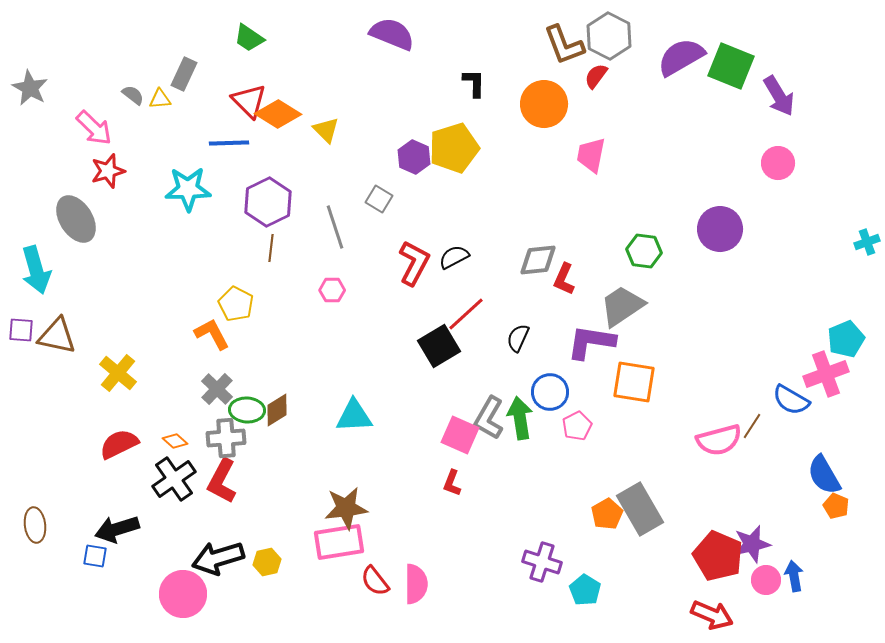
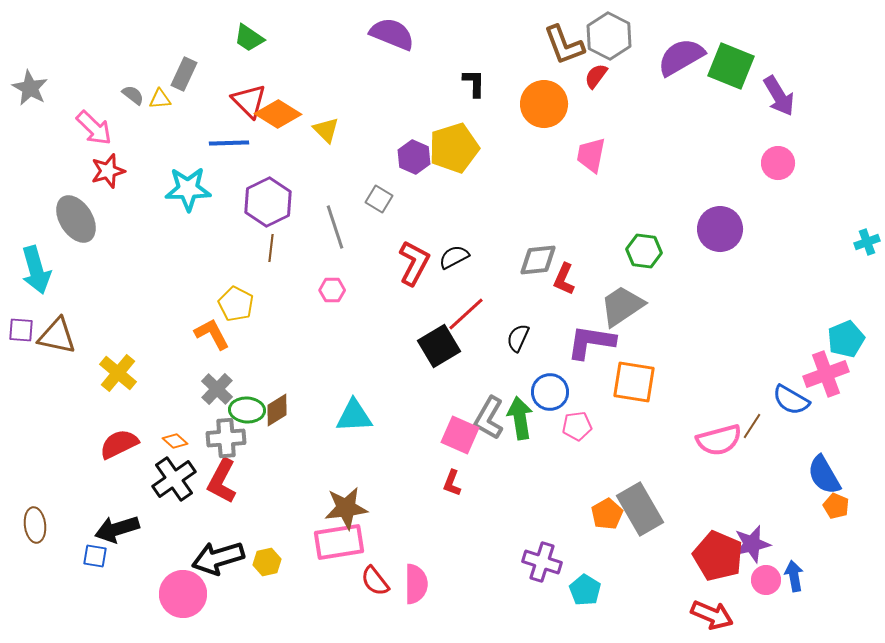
pink pentagon at (577, 426): rotated 20 degrees clockwise
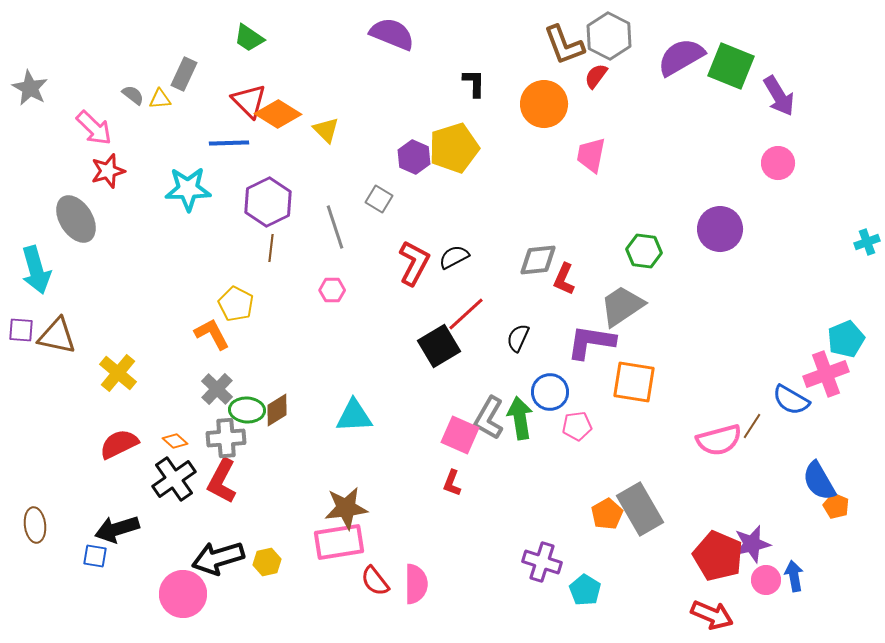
blue semicircle at (824, 475): moved 5 px left, 6 px down
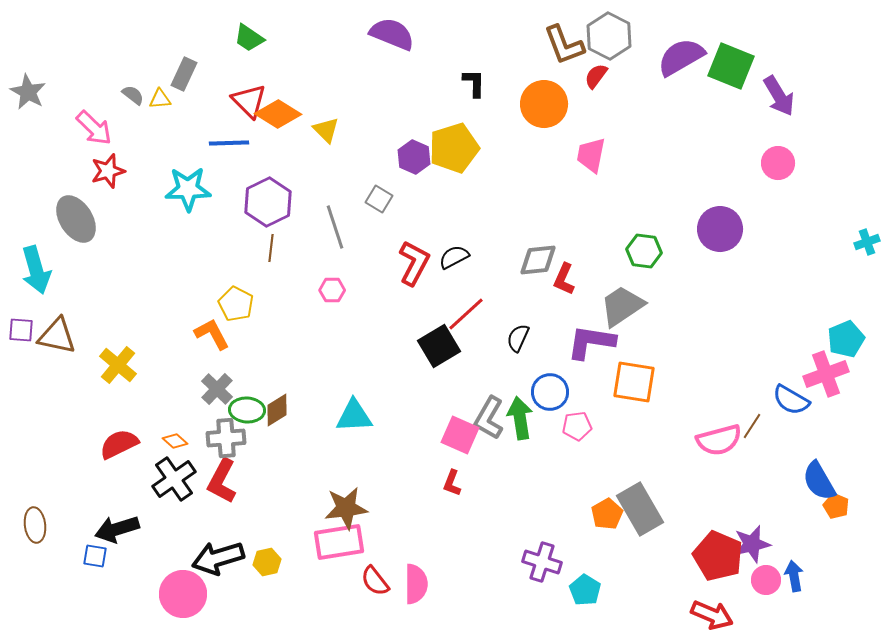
gray star at (30, 88): moved 2 px left, 4 px down
yellow cross at (118, 373): moved 8 px up
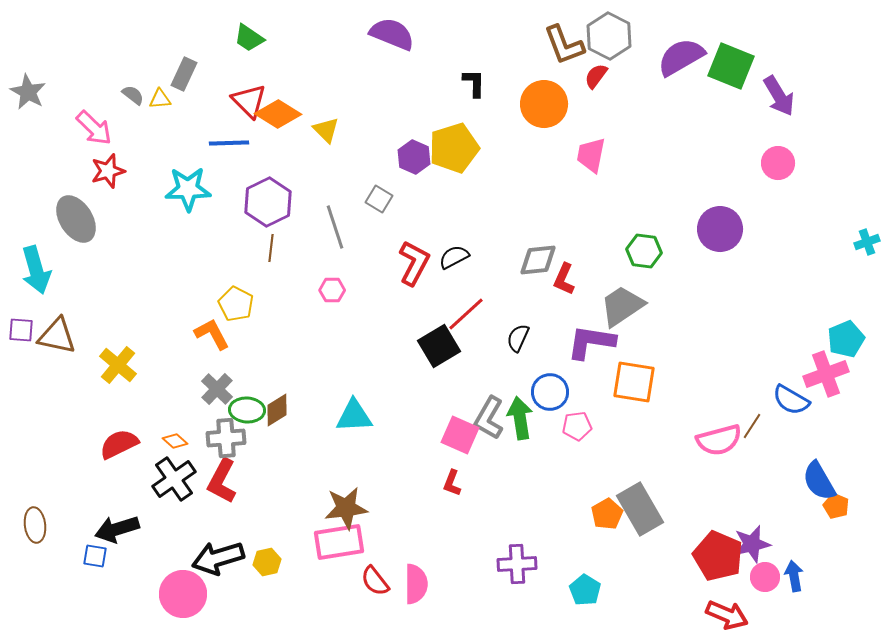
purple cross at (542, 562): moved 25 px left, 2 px down; rotated 21 degrees counterclockwise
pink circle at (766, 580): moved 1 px left, 3 px up
red arrow at (712, 615): moved 15 px right
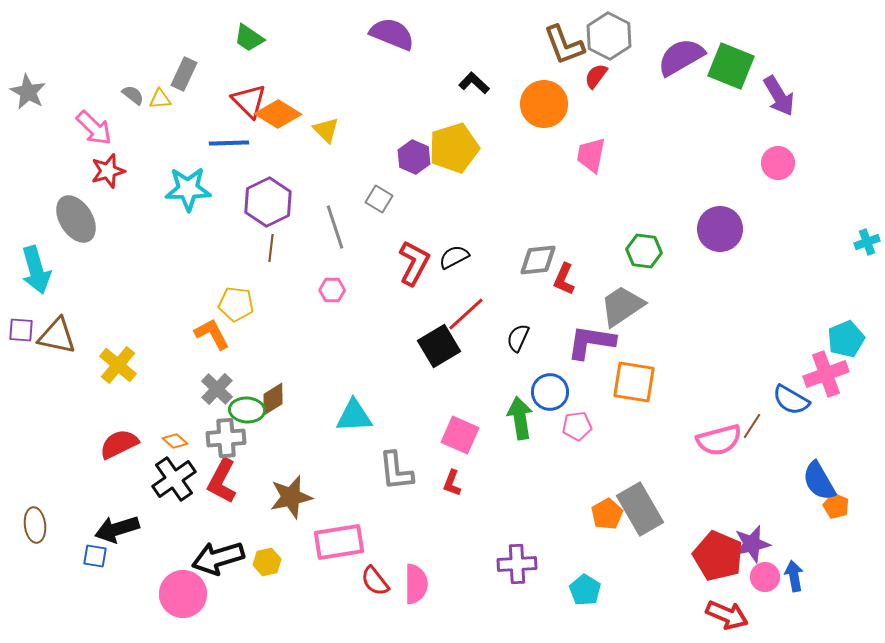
black L-shape at (474, 83): rotated 48 degrees counterclockwise
yellow pentagon at (236, 304): rotated 20 degrees counterclockwise
brown diamond at (277, 410): moved 4 px left, 11 px up
gray L-shape at (489, 418): moved 93 px left, 53 px down; rotated 36 degrees counterclockwise
brown star at (346, 508): moved 55 px left, 11 px up; rotated 6 degrees counterclockwise
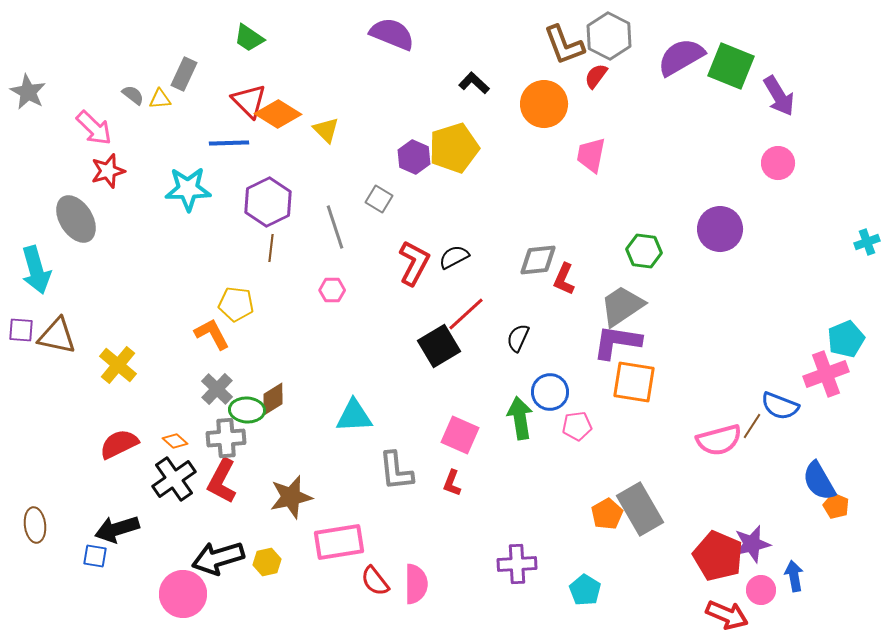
purple L-shape at (591, 342): moved 26 px right
blue semicircle at (791, 400): moved 11 px left, 6 px down; rotated 9 degrees counterclockwise
pink circle at (765, 577): moved 4 px left, 13 px down
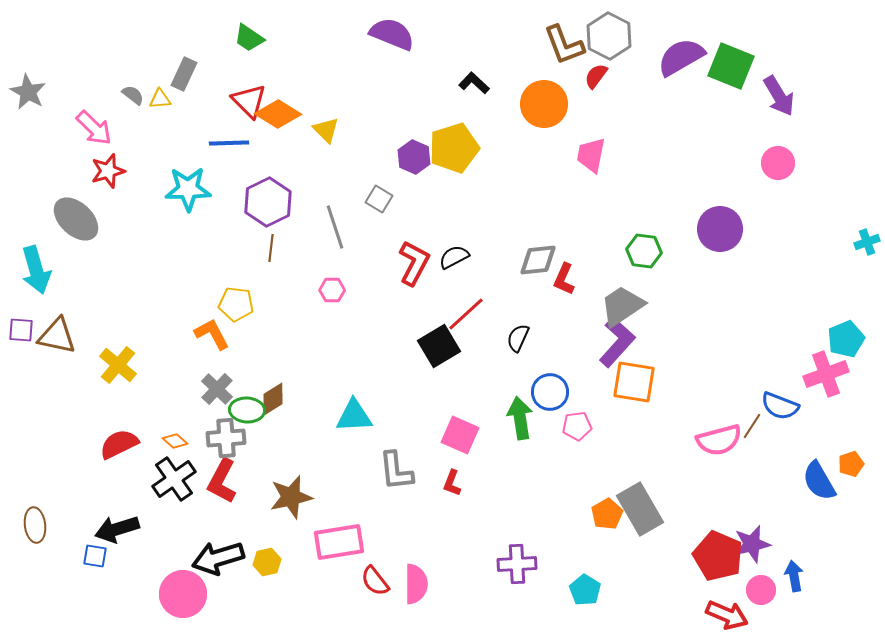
gray ellipse at (76, 219): rotated 15 degrees counterclockwise
purple L-shape at (617, 342): rotated 123 degrees clockwise
orange pentagon at (836, 506): moved 15 px right, 42 px up; rotated 30 degrees clockwise
